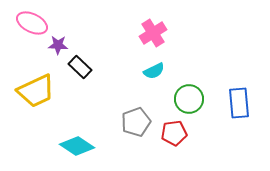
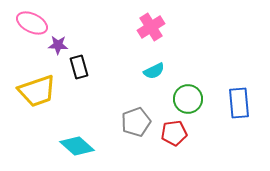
pink cross: moved 2 px left, 6 px up
black rectangle: moved 1 px left; rotated 30 degrees clockwise
yellow trapezoid: moved 1 px right; rotated 6 degrees clockwise
green circle: moved 1 px left
cyan diamond: rotated 8 degrees clockwise
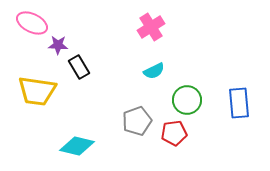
black rectangle: rotated 15 degrees counterclockwise
yellow trapezoid: rotated 27 degrees clockwise
green circle: moved 1 px left, 1 px down
gray pentagon: moved 1 px right, 1 px up
cyan diamond: rotated 28 degrees counterclockwise
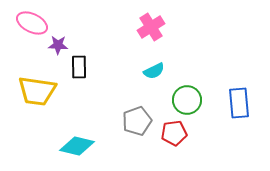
black rectangle: rotated 30 degrees clockwise
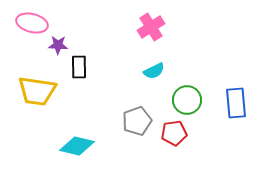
pink ellipse: rotated 12 degrees counterclockwise
blue rectangle: moved 3 px left
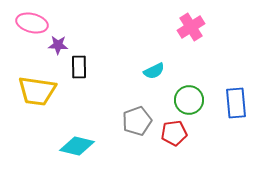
pink cross: moved 40 px right
green circle: moved 2 px right
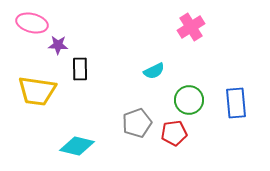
black rectangle: moved 1 px right, 2 px down
gray pentagon: moved 2 px down
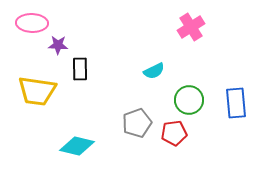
pink ellipse: rotated 12 degrees counterclockwise
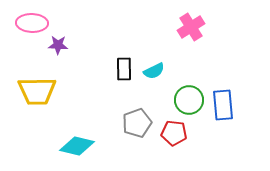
black rectangle: moved 44 px right
yellow trapezoid: rotated 9 degrees counterclockwise
blue rectangle: moved 13 px left, 2 px down
red pentagon: rotated 15 degrees clockwise
